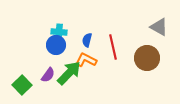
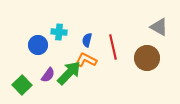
blue circle: moved 18 px left
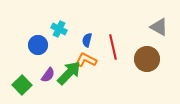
cyan cross: moved 3 px up; rotated 21 degrees clockwise
brown circle: moved 1 px down
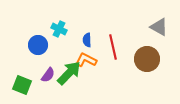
blue semicircle: rotated 16 degrees counterclockwise
green square: rotated 24 degrees counterclockwise
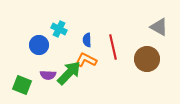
blue circle: moved 1 px right
purple semicircle: rotated 56 degrees clockwise
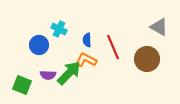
red line: rotated 10 degrees counterclockwise
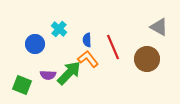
cyan cross: rotated 14 degrees clockwise
blue circle: moved 4 px left, 1 px up
orange L-shape: moved 2 px right, 1 px up; rotated 25 degrees clockwise
